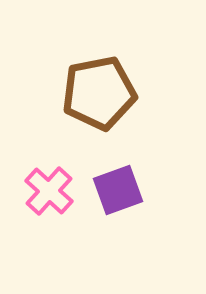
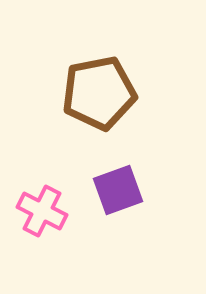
pink cross: moved 7 px left, 20 px down; rotated 15 degrees counterclockwise
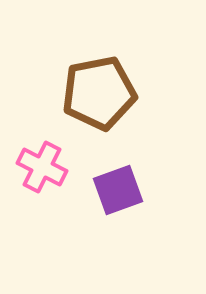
pink cross: moved 44 px up
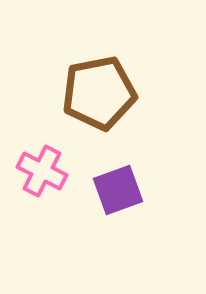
pink cross: moved 4 px down
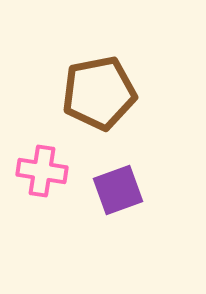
pink cross: rotated 18 degrees counterclockwise
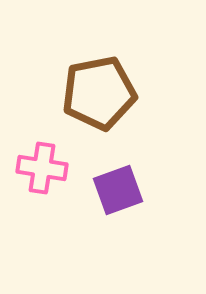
pink cross: moved 3 px up
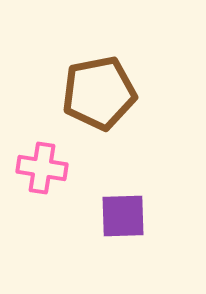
purple square: moved 5 px right, 26 px down; rotated 18 degrees clockwise
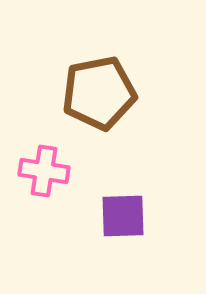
pink cross: moved 2 px right, 3 px down
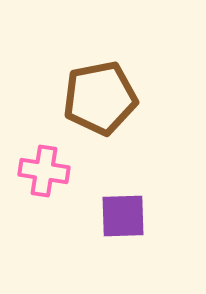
brown pentagon: moved 1 px right, 5 px down
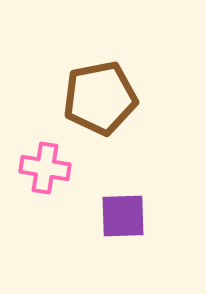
pink cross: moved 1 px right, 3 px up
